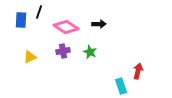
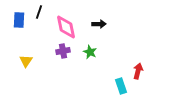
blue rectangle: moved 2 px left
pink diamond: rotated 45 degrees clockwise
yellow triangle: moved 4 px left, 4 px down; rotated 32 degrees counterclockwise
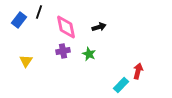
blue rectangle: rotated 35 degrees clockwise
black arrow: moved 3 px down; rotated 16 degrees counterclockwise
green star: moved 1 px left, 2 px down
cyan rectangle: moved 1 px up; rotated 63 degrees clockwise
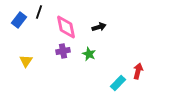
cyan rectangle: moved 3 px left, 2 px up
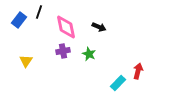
black arrow: rotated 40 degrees clockwise
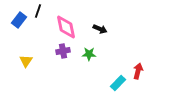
black line: moved 1 px left, 1 px up
black arrow: moved 1 px right, 2 px down
green star: rotated 24 degrees counterclockwise
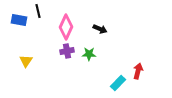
black line: rotated 32 degrees counterclockwise
blue rectangle: rotated 63 degrees clockwise
pink diamond: rotated 35 degrees clockwise
purple cross: moved 4 px right
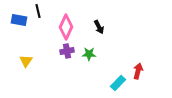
black arrow: moved 1 px left, 2 px up; rotated 40 degrees clockwise
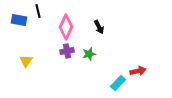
green star: rotated 16 degrees counterclockwise
red arrow: rotated 63 degrees clockwise
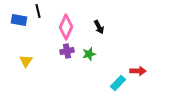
red arrow: rotated 14 degrees clockwise
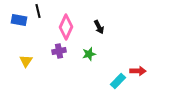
purple cross: moved 8 px left
cyan rectangle: moved 2 px up
